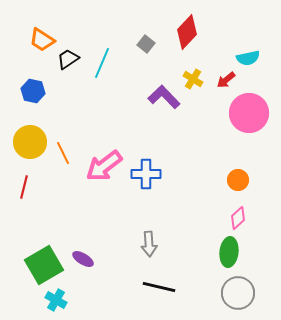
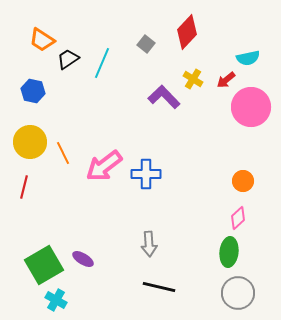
pink circle: moved 2 px right, 6 px up
orange circle: moved 5 px right, 1 px down
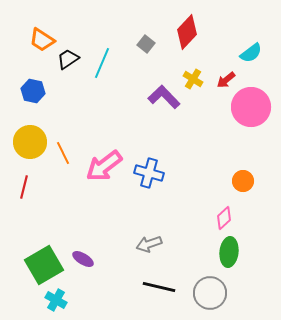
cyan semicircle: moved 3 px right, 5 px up; rotated 25 degrees counterclockwise
blue cross: moved 3 px right, 1 px up; rotated 16 degrees clockwise
pink diamond: moved 14 px left
gray arrow: rotated 75 degrees clockwise
gray circle: moved 28 px left
